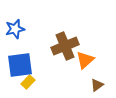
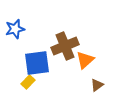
blue square: moved 17 px right, 2 px up
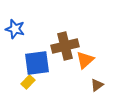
blue star: rotated 30 degrees clockwise
brown cross: rotated 8 degrees clockwise
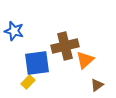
blue star: moved 1 px left, 2 px down
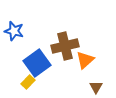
blue square: rotated 28 degrees counterclockwise
brown triangle: moved 1 px left, 2 px down; rotated 24 degrees counterclockwise
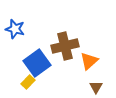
blue star: moved 1 px right, 2 px up
orange triangle: moved 4 px right, 1 px down
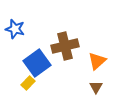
orange triangle: moved 8 px right
yellow rectangle: moved 1 px down
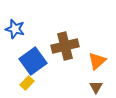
blue square: moved 4 px left, 2 px up
yellow rectangle: moved 1 px left
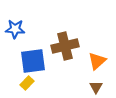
blue star: rotated 12 degrees counterclockwise
blue square: rotated 28 degrees clockwise
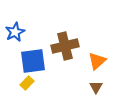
blue star: moved 3 px down; rotated 30 degrees counterclockwise
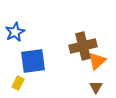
brown cross: moved 18 px right
yellow rectangle: moved 9 px left; rotated 16 degrees counterclockwise
